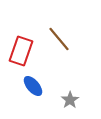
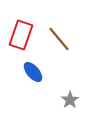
red rectangle: moved 16 px up
blue ellipse: moved 14 px up
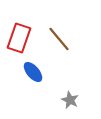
red rectangle: moved 2 px left, 3 px down
gray star: rotated 12 degrees counterclockwise
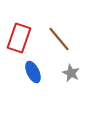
blue ellipse: rotated 15 degrees clockwise
gray star: moved 1 px right, 27 px up
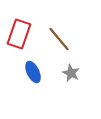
red rectangle: moved 4 px up
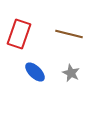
brown line: moved 10 px right, 5 px up; rotated 36 degrees counterclockwise
blue ellipse: moved 2 px right; rotated 20 degrees counterclockwise
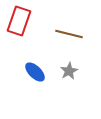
red rectangle: moved 13 px up
gray star: moved 2 px left, 2 px up; rotated 18 degrees clockwise
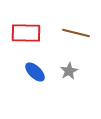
red rectangle: moved 7 px right, 12 px down; rotated 72 degrees clockwise
brown line: moved 7 px right, 1 px up
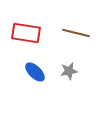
red rectangle: rotated 8 degrees clockwise
gray star: rotated 18 degrees clockwise
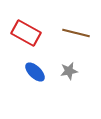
red rectangle: rotated 20 degrees clockwise
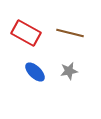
brown line: moved 6 px left
